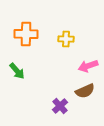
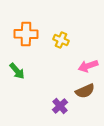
yellow cross: moved 5 px left, 1 px down; rotated 21 degrees clockwise
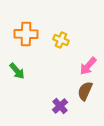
pink arrow: rotated 30 degrees counterclockwise
brown semicircle: rotated 138 degrees clockwise
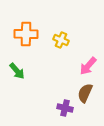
brown semicircle: moved 2 px down
purple cross: moved 5 px right, 2 px down; rotated 35 degrees counterclockwise
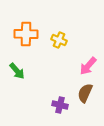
yellow cross: moved 2 px left
purple cross: moved 5 px left, 3 px up
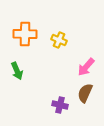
orange cross: moved 1 px left
pink arrow: moved 2 px left, 1 px down
green arrow: rotated 18 degrees clockwise
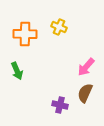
yellow cross: moved 13 px up
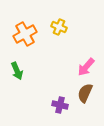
orange cross: rotated 30 degrees counterclockwise
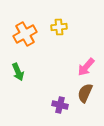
yellow cross: rotated 28 degrees counterclockwise
green arrow: moved 1 px right, 1 px down
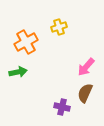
yellow cross: rotated 14 degrees counterclockwise
orange cross: moved 1 px right, 8 px down
green arrow: rotated 78 degrees counterclockwise
purple cross: moved 2 px right, 2 px down
